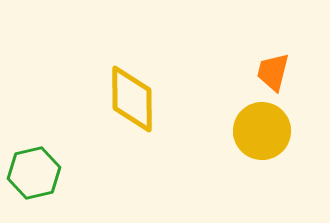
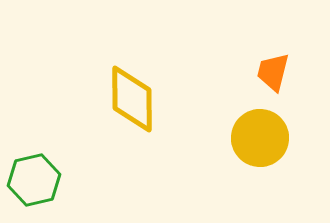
yellow circle: moved 2 px left, 7 px down
green hexagon: moved 7 px down
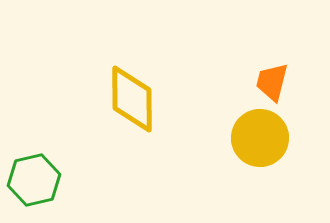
orange trapezoid: moved 1 px left, 10 px down
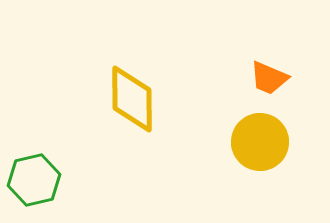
orange trapezoid: moved 3 px left, 4 px up; rotated 81 degrees counterclockwise
yellow circle: moved 4 px down
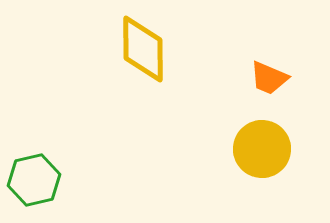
yellow diamond: moved 11 px right, 50 px up
yellow circle: moved 2 px right, 7 px down
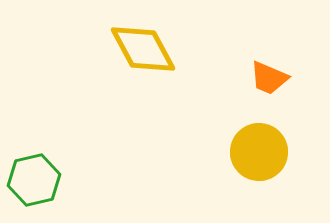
yellow diamond: rotated 28 degrees counterclockwise
yellow circle: moved 3 px left, 3 px down
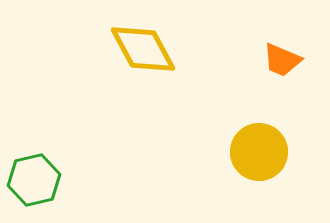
orange trapezoid: moved 13 px right, 18 px up
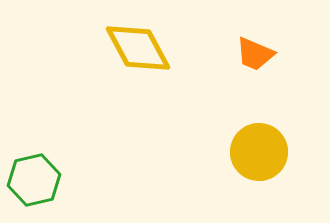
yellow diamond: moved 5 px left, 1 px up
orange trapezoid: moved 27 px left, 6 px up
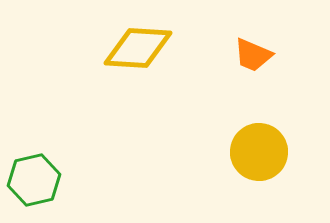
yellow diamond: rotated 58 degrees counterclockwise
orange trapezoid: moved 2 px left, 1 px down
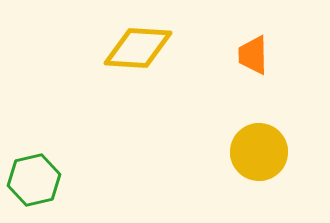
orange trapezoid: rotated 66 degrees clockwise
